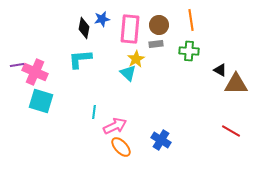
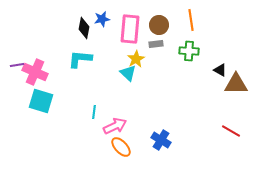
cyan L-shape: rotated 10 degrees clockwise
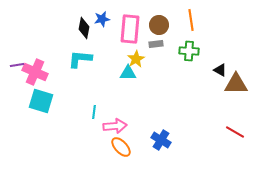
cyan triangle: rotated 42 degrees counterclockwise
pink arrow: rotated 20 degrees clockwise
red line: moved 4 px right, 1 px down
